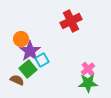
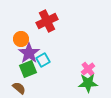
red cross: moved 24 px left
purple star: moved 1 px left, 2 px down
cyan square: moved 1 px right
green square: rotated 18 degrees clockwise
brown semicircle: moved 2 px right, 8 px down; rotated 16 degrees clockwise
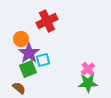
cyan square: rotated 16 degrees clockwise
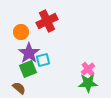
orange circle: moved 7 px up
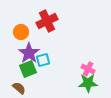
pink cross: rotated 24 degrees counterclockwise
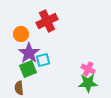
orange circle: moved 2 px down
brown semicircle: rotated 136 degrees counterclockwise
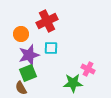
purple star: moved 2 px down; rotated 20 degrees clockwise
cyan square: moved 8 px right, 12 px up; rotated 16 degrees clockwise
green square: moved 4 px down
green star: moved 15 px left
brown semicircle: moved 2 px right; rotated 24 degrees counterclockwise
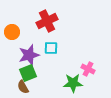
orange circle: moved 9 px left, 2 px up
brown semicircle: moved 2 px right, 1 px up
